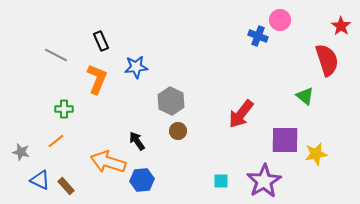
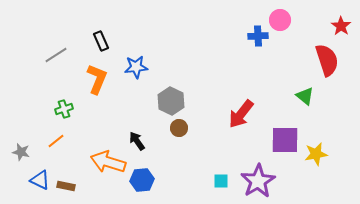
blue cross: rotated 24 degrees counterclockwise
gray line: rotated 60 degrees counterclockwise
green cross: rotated 18 degrees counterclockwise
brown circle: moved 1 px right, 3 px up
purple star: moved 6 px left
brown rectangle: rotated 36 degrees counterclockwise
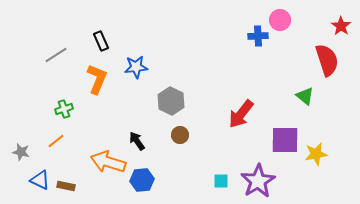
brown circle: moved 1 px right, 7 px down
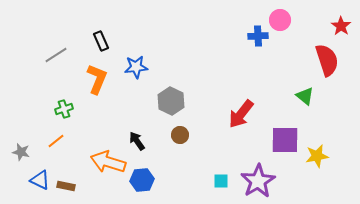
yellow star: moved 1 px right, 2 px down
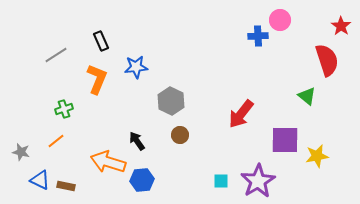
green triangle: moved 2 px right
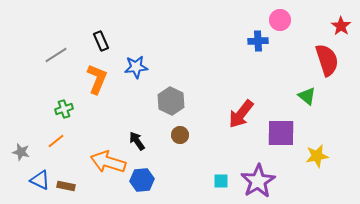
blue cross: moved 5 px down
purple square: moved 4 px left, 7 px up
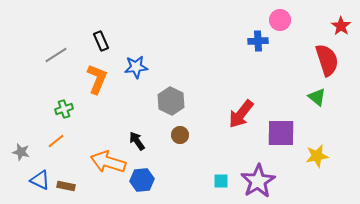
green triangle: moved 10 px right, 1 px down
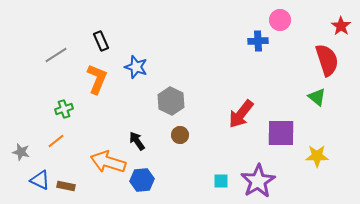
blue star: rotated 25 degrees clockwise
yellow star: rotated 10 degrees clockwise
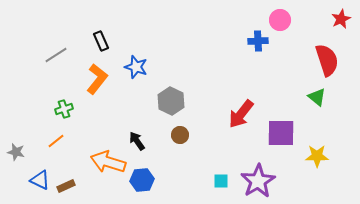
red star: moved 7 px up; rotated 12 degrees clockwise
orange L-shape: rotated 16 degrees clockwise
gray star: moved 5 px left
brown rectangle: rotated 36 degrees counterclockwise
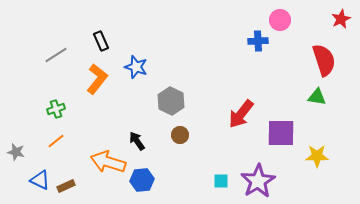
red semicircle: moved 3 px left
green triangle: rotated 30 degrees counterclockwise
green cross: moved 8 px left
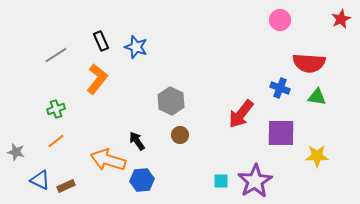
blue cross: moved 22 px right, 47 px down; rotated 24 degrees clockwise
red semicircle: moved 15 px left, 3 px down; rotated 112 degrees clockwise
blue star: moved 20 px up
orange arrow: moved 2 px up
purple star: moved 3 px left
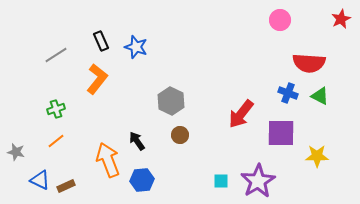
blue cross: moved 8 px right, 5 px down
green triangle: moved 3 px right, 1 px up; rotated 18 degrees clockwise
orange arrow: rotated 52 degrees clockwise
purple star: moved 3 px right
